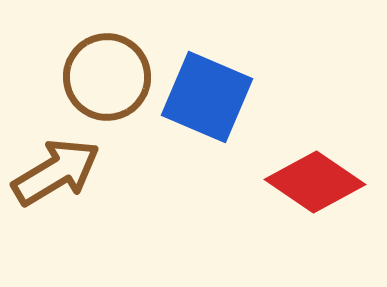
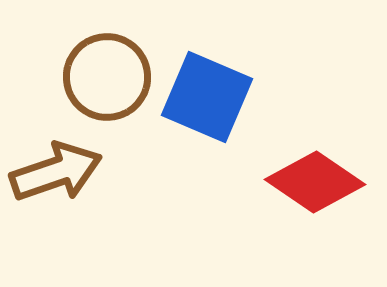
brown arrow: rotated 12 degrees clockwise
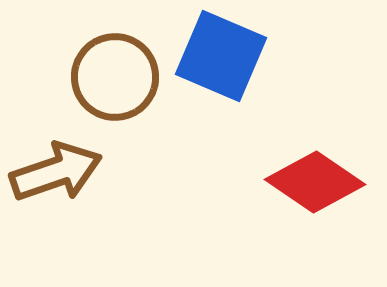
brown circle: moved 8 px right
blue square: moved 14 px right, 41 px up
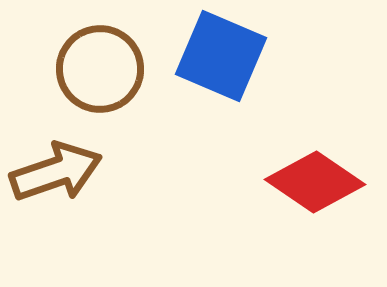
brown circle: moved 15 px left, 8 px up
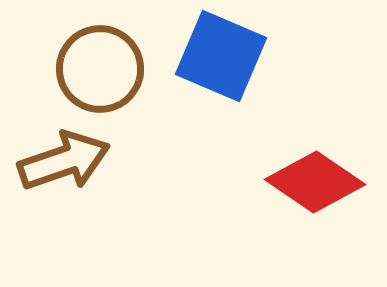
brown arrow: moved 8 px right, 11 px up
